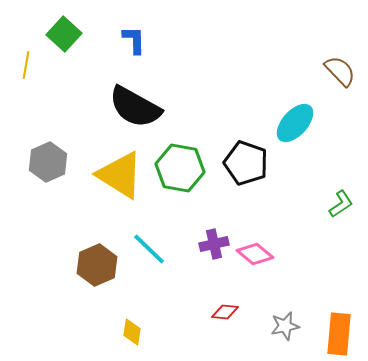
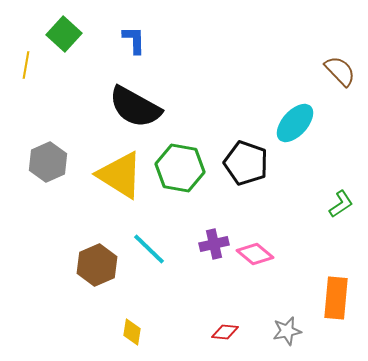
red diamond: moved 20 px down
gray star: moved 2 px right, 5 px down
orange rectangle: moved 3 px left, 36 px up
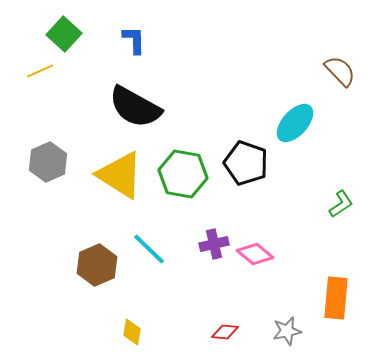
yellow line: moved 14 px right, 6 px down; rotated 56 degrees clockwise
green hexagon: moved 3 px right, 6 px down
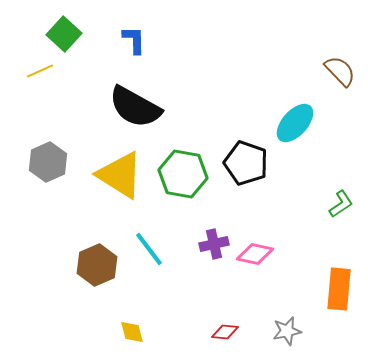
cyan line: rotated 9 degrees clockwise
pink diamond: rotated 27 degrees counterclockwise
orange rectangle: moved 3 px right, 9 px up
yellow diamond: rotated 24 degrees counterclockwise
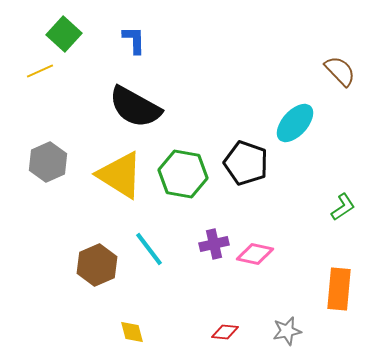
green L-shape: moved 2 px right, 3 px down
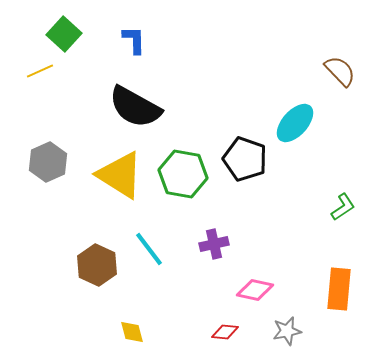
black pentagon: moved 1 px left, 4 px up
pink diamond: moved 36 px down
brown hexagon: rotated 12 degrees counterclockwise
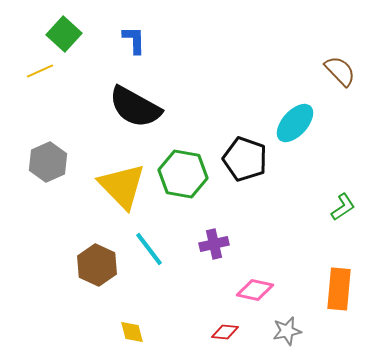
yellow triangle: moved 2 px right, 11 px down; rotated 14 degrees clockwise
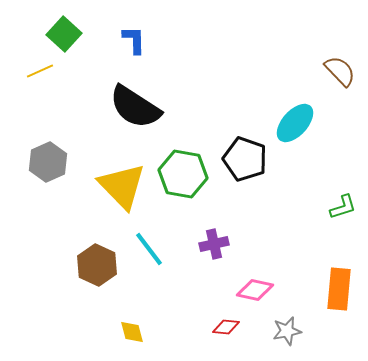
black semicircle: rotated 4 degrees clockwise
green L-shape: rotated 16 degrees clockwise
red diamond: moved 1 px right, 5 px up
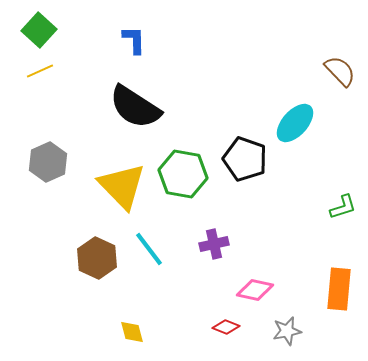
green square: moved 25 px left, 4 px up
brown hexagon: moved 7 px up
red diamond: rotated 16 degrees clockwise
